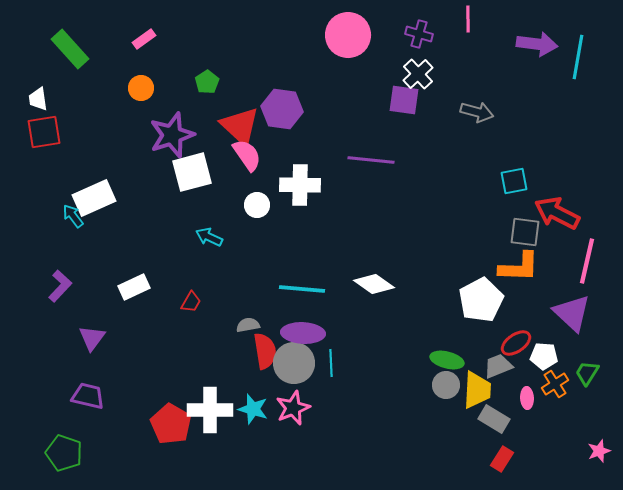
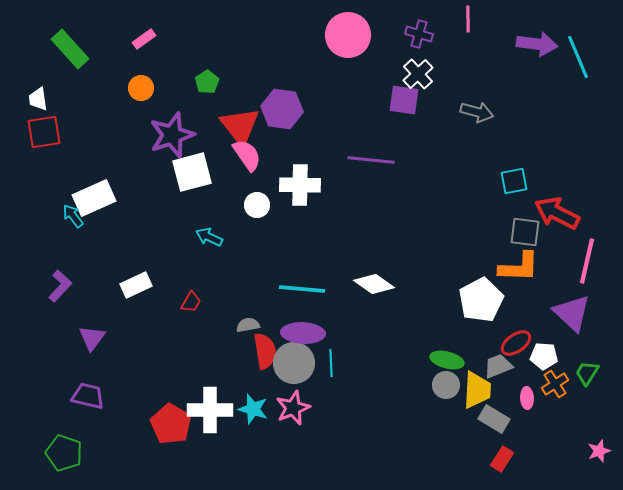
cyan line at (578, 57): rotated 33 degrees counterclockwise
red triangle at (240, 126): rotated 9 degrees clockwise
white rectangle at (134, 287): moved 2 px right, 2 px up
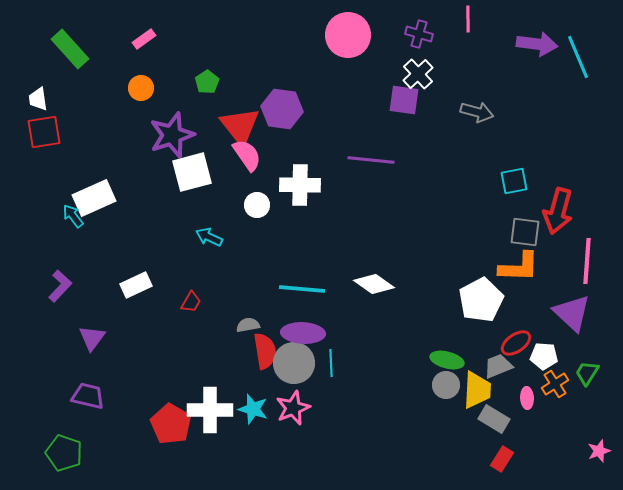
red arrow at (557, 213): moved 1 px right, 2 px up; rotated 102 degrees counterclockwise
pink line at (587, 261): rotated 9 degrees counterclockwise
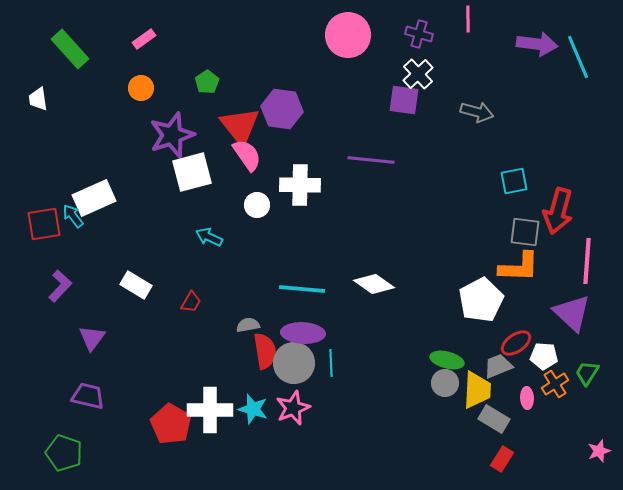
red square at (44, 132): moved 92 px down
white rectangle at (136, 285): rotated 56 degrees clockwise
gray circle at (446, 385): moved 1 px left, 2 px up
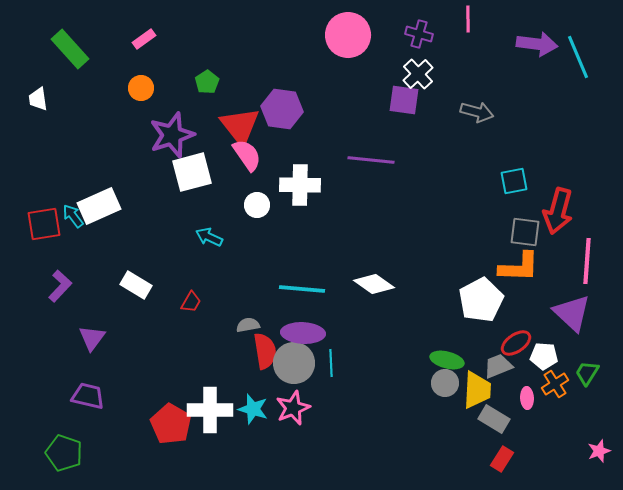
white rectangle at (94, 198): moved 5 px right, 8 px down
